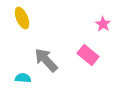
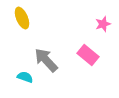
pink star: rotated 21 degrees clockwise
cyan semicircle: moved 2 px right, 1 px up; rotated 14 degrees clockwise
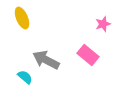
gray arrow: rotated 20 degrees counterclockwise
cyan semicircle: rotated 21 degrees clockwise
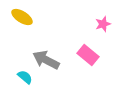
yellow ellipse: moved 1 px up; rotated 35 degrees counterclockwise
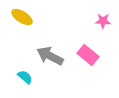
pink star: moved 3 px up; rotated 21 degrees clockwise
gray arrow: moved 4 px right, 4 px up
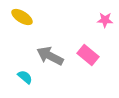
pink star: moved 2 px right, 1 px up
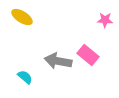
gray arrow: moved 8 px right, 5 px down; rotated 16 degrees counterclockwise
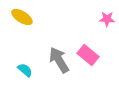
pink star: moved 2 px right, 1 px up
gray arrow: moved 1 px right, 1 px up; rotated 48 degrees clockwise
cyan semicircle: moved 7 px up
